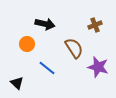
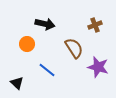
blue line: moved 2 px down
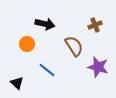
brown semicircle: moved 2 px up
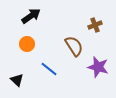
black arrow: moved 14 px left, 8 px up; rotated 48 degrees counterclockwise
blue line: moved 2 px right, 1 px up
black triangle: moved 3 px up
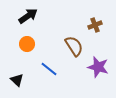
black arrow: moved 3 px left
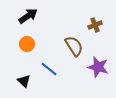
black triangle: moved 7 px right, 1 px down
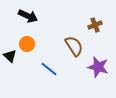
black arrow: rotated 60 degrees clockwise
black triangle: moved 14 px left, 25 px up
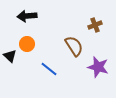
black arrow: moved 1 px left; rotated 150 degrees clockwise
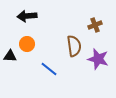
brown semicircle: rotated 25 degrees clockwise
black triangle: rotated 40 degrees counterclockwise
purple star: moved 8 px up
